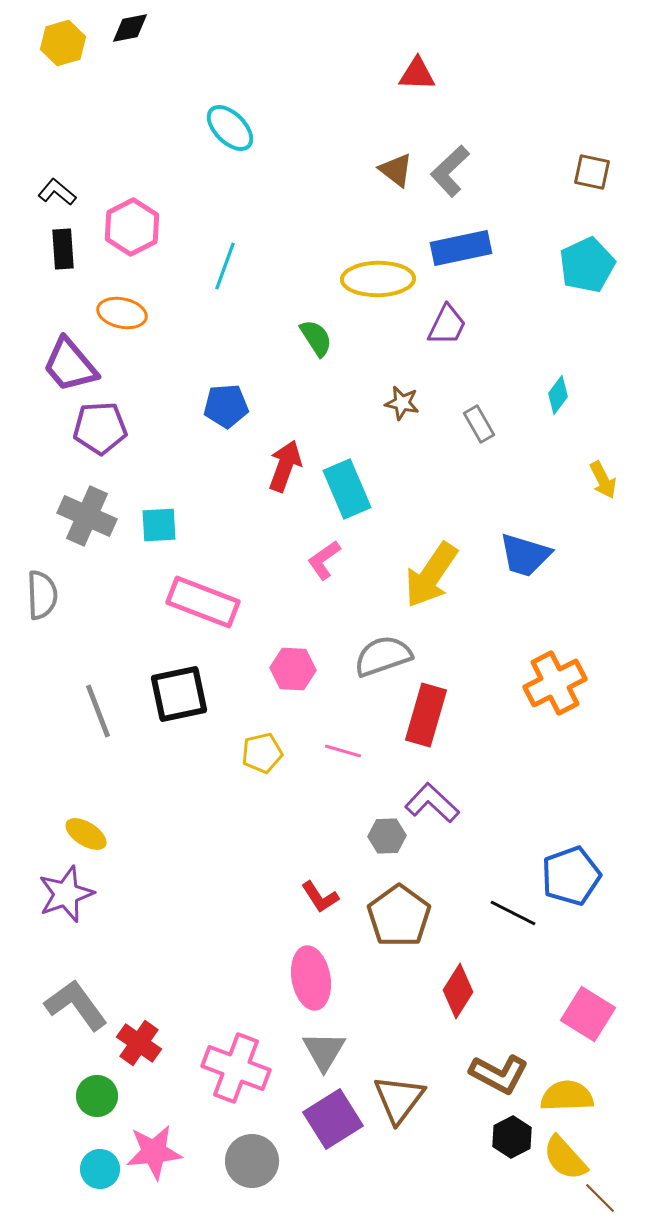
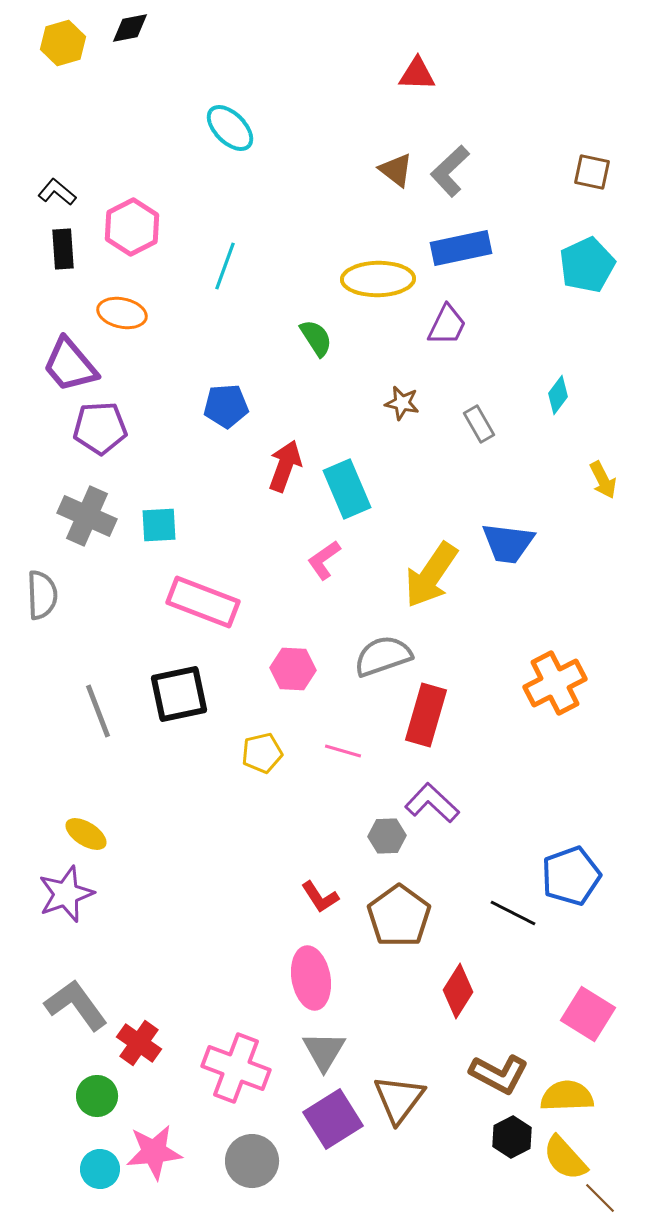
blue trapezoid at (525, 555): moved 17 px left, 12 px up; rotated 10 degrees counterclockwise
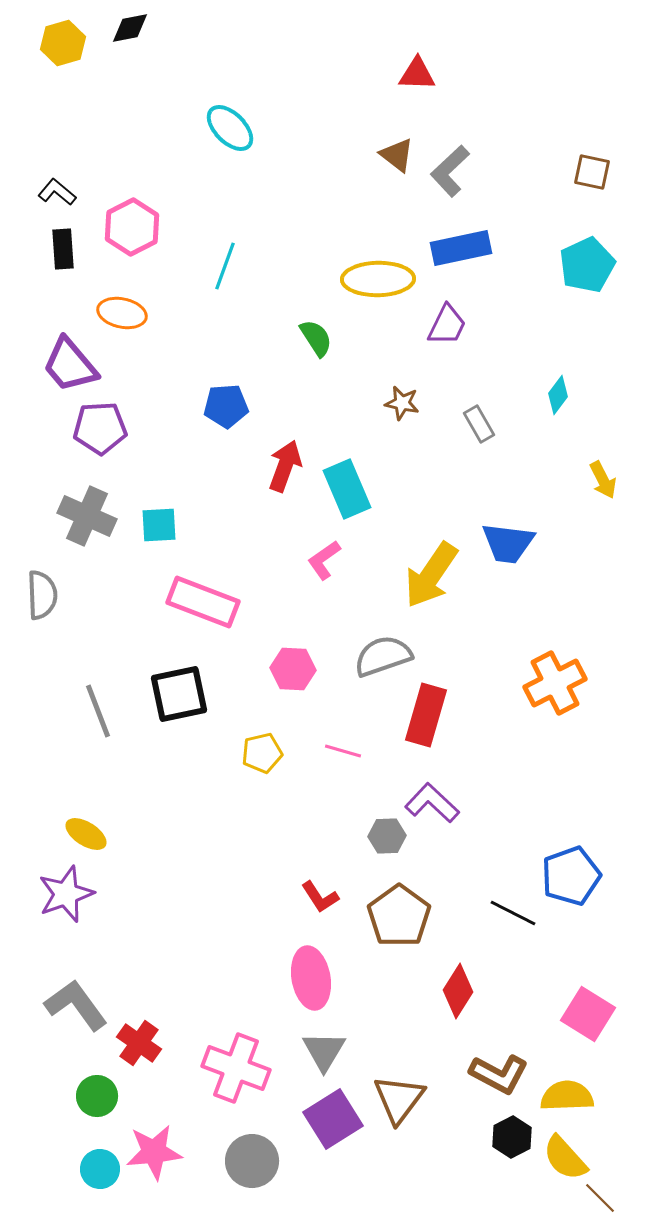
brown triangle at (396, 170): moved 1 px right, 15 px up
